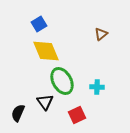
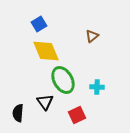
brown triangle: moved 9 px left, 2 px down
green ellipse: moved 1 px right, 1 px up
black semicircle: rotated 18 degrees counterclockwise
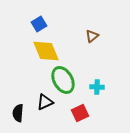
black triangle: rotated 42 degrees clockwise
red square: moved 3 px right, 2 px up
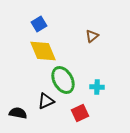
yellow diamond: moved 3 px left
black triangle: moved 1 px right, 1 px up
black semicircle: rotated 96 degrees clockwise
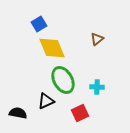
brown triangle: moved 5 px right, 3 px down
yellow diamond: moved 9 px right, 3 px up
